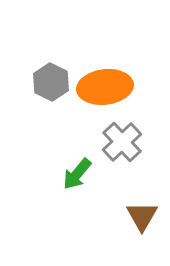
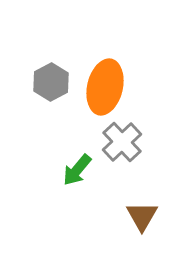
gray hexagon: rotated 6 degrees clockwise
orange ellipse: rotated 70 degrees counterclockwise
green arrow: moved 4 px up
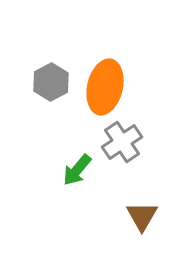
gray cross: rotated 9 degrees clockwise
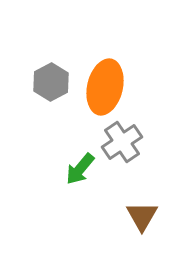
green arrow: moved 3 px right, 1 px up
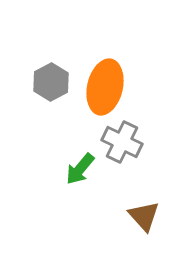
gray cross: rotated 30 degrees counterclockwise
brown triangle: moved 2 px right; rotated 12 degrees counterclockwise
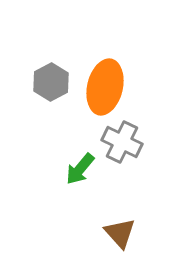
brown triangle: moved 24 px left, 17 px down
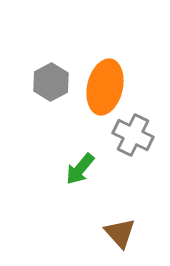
gray cross: moved 11 px right, 7 px up
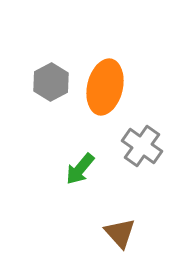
gray cross: moved 9 px right, 11 px down; rotated 9 degrees clockwise
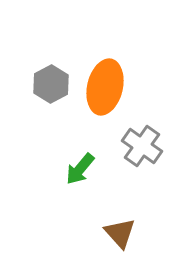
gray hexagon: moved 2 px down
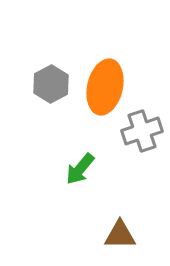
gray cross: moved 15 px up; rotated 36 degrees clockwise
brown triangle: moved 2 px down; rotated 48 degrees counterclockwise
